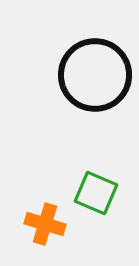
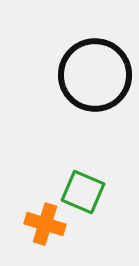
green square: moved 13 px left, 1 px up
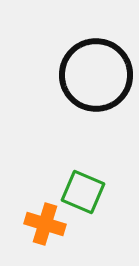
black circle: moved 1 px right
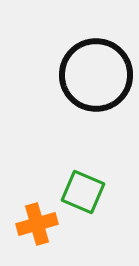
orange cross: moved 8 px left; rotated 33 degrees counterclockwise
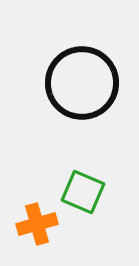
black circle: moved 14 px left, 8 px down
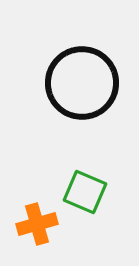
green square: moved 2 px right
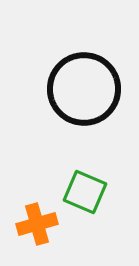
black circle: moved 2 px right, 6 px down
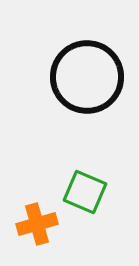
black circle: moved 3 px right, 12 px up
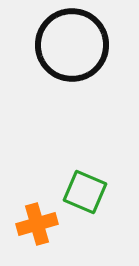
black circle: moved 15 px left, 32 px up
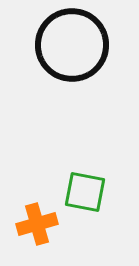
green square: rotated 12 degrees counterclockwise
